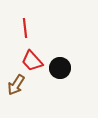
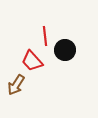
red line: moved 20 px right, 8 px down
black circle: moved 5 px right, 18 px up
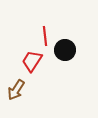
red trapezoid: rotated 75 degrees clockwise
brown arrow: moved 5 px down
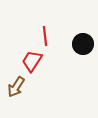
black circle: moved 18 px right, 6 px up
brown arrow: moved 3 px up
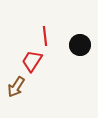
black circle: moved 3 px left, 1 px down
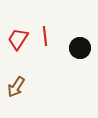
black circle: moved 3 px down
red trapezoid: moved 14 px left, 22 px up
